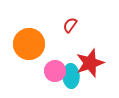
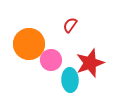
pink circle: moved 4 px left, 11 px up
cyan ellipse: moved 1 px left, 4 px down
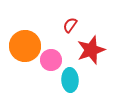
orange circle: moved 4 px left, 2 px down
red star: moved 1 px right, 13 px up
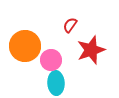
cyan ellipse: moved 14 px left, 3 px down
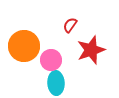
orange circle: moved 1 px left
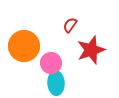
pink circle: moved 3 px down
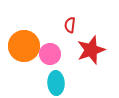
red semicircle: rotated 28 degrees counterclockwise
pink circle: moved 1 px left, 9 px up
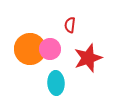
orange circle: moved 6 px right, 3 px down
red star: moved 3 px left, 8 px down
pink circle: moved 5 px up
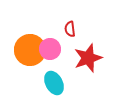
red semicircle: moved 4 px down; rotated 14 degrees counterclockwise
orange circle: moved 1 px down
cyan ellipse: moved 2 px left; rotated 25 degrees counterclockwise
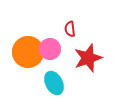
orange circle: moved 2 px left, 2 px down
